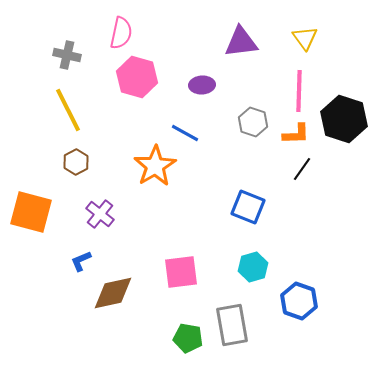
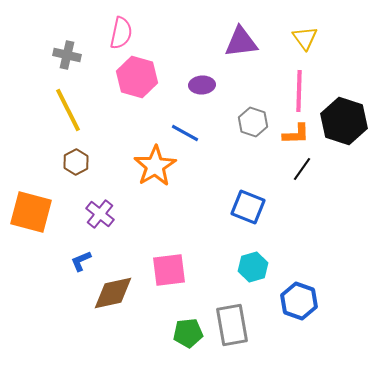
black hexagon: moved 2 px down
pink square: moved 12 px left, 2 px up
green pentagon: moved 5 px up; rotated 16 degrees counterclockwise
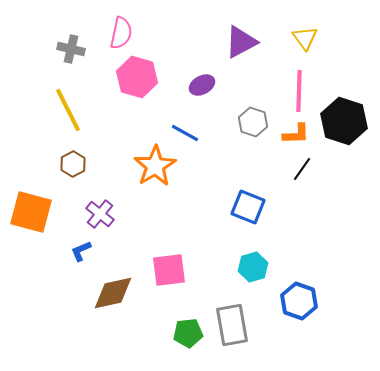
purple triangle: rotated 21 degrees counterclockwise
gray cross: moved 4 px right, 6 px up
purple ellipse: rotated 25 degrees counterclockwise
brown hexagon: moved 3 px left, 2 px down
blue L-shape: moved 10 px up
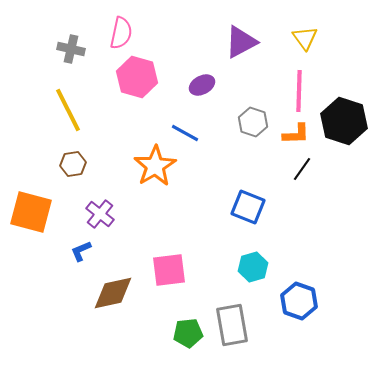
brown hexagon: rotated 20 degrees clockwise
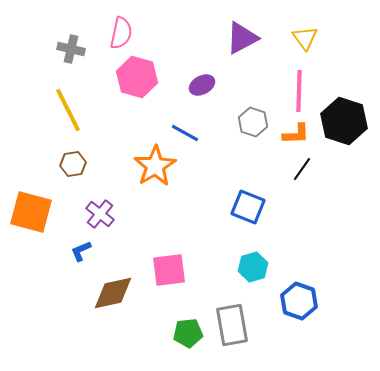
purple triangle: moved 1 px right, 4 px up
